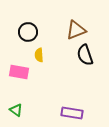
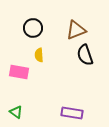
black circle: moved 5 px right, 4 px up
green triangle: moved 2 px down
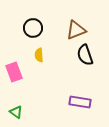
pink rectangle: moved 5 px left; rotated 60 degrees clockwise
purple rectangle: moved 8 px right, 11 px up
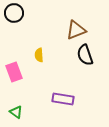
black circle: moved 19 px left, 15 px up
purple rectangle: moved 17 px left, 3 px up
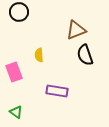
black circle: moved 5 px right, 1 px up
purple rectangle: moved 6 px left, 8 px up
